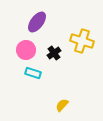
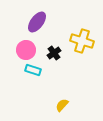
cyan rectangle: moved 3 px up
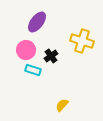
black cross: moved 3 px left, 3 px down
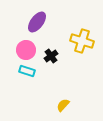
cyan rectangle: moved 6 px left, 1 px down
yellow semicircle: moved 1 px right
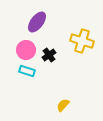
black cross: moved 2 px left, 1 px up
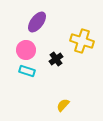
black cross: moved 7 px right, 4 px down
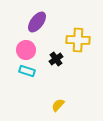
yellow cross: moved 4 px left, 1 px up; rotated 15 degrees counterclockwise
yellow semicircle: moved 5 px left
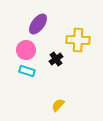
purple ellipse: moved 1 px right, 2 px down
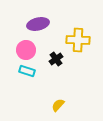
purple ellipse: rotated 40 degrees clockwise
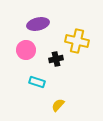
yellow cross: moved 1 px left, 1 px down; rotated 10 degrees clockwise
black cross: rotated 24 degrees clockwise
cyan rectangle: moved 10 px right, 11 px down
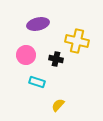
pink circle: moved 5 px down
black cross: rotated 24 degrees clockwise
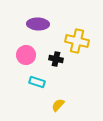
purple ellipse: rotated 15 degrees clockwise
